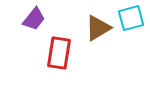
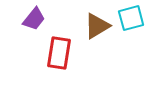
brown triangle: moved 1 px left, 2 px up
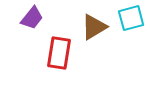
purple trapezoid: moved 2 px left, 1 px up
brown triangle: moved 3 px left, 1 px down
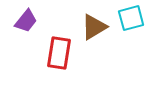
purple trapezoid: moved 6 px left, 3 px down
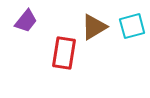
cyan square: moved 1 px right, 8 px down
red rectangle: moved 5 px right
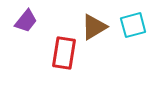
cyan square: moved 1 px right, 1 px up
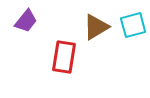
brown triangle: moved 2 px right
red rectangle: moved 4 px down
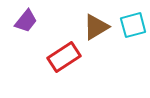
red rectangle: rotated 48 degrees clockwise
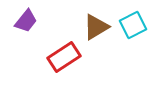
cyan square: rotated 12 degrees counterclockwise
